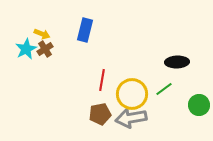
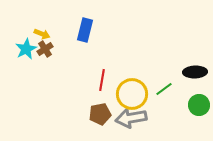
black ellipse: moved 18 px right, 10 px down
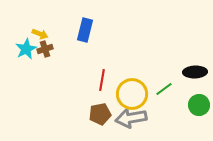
yellow arrow: moved 2 px left
brown cross: rotated 14 degrees clockwise
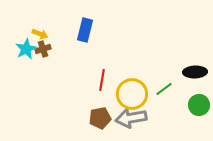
brown cross: moved 2 px left
brown pentagon: moved 4 px down
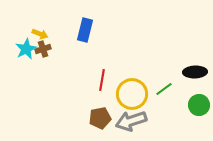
gray arrow: moved 3 px down; rotated 8 degrees counterclockwise
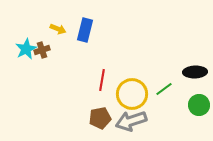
yellow arrow: moved 18 px right, 5 px up
brown cross: moved 1 px left, 1 px down
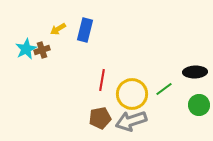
yellow arrow: rotated 126 degrees clockwise
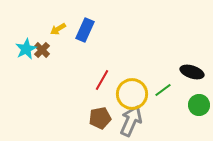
blue rectangle: rotated 10 degrees clockwise
brown cross: rotated 28 degrees counterclockwise
black ellipse: moved 3 px left; rotated 20 degrees clockwise
red line: rotated 20 degrees clockwise
green line: moved 1 px left, 1 px down
gray arrow: rotated 132 degrees clockwise
